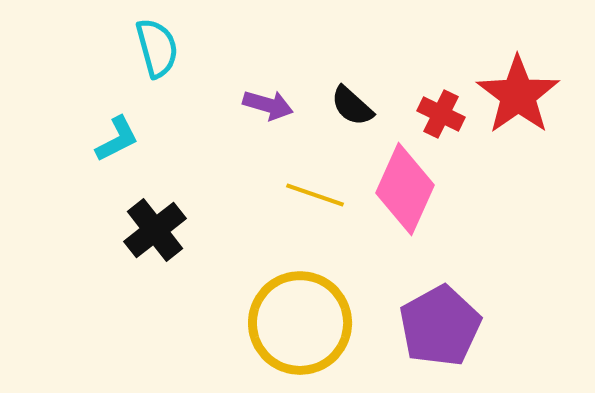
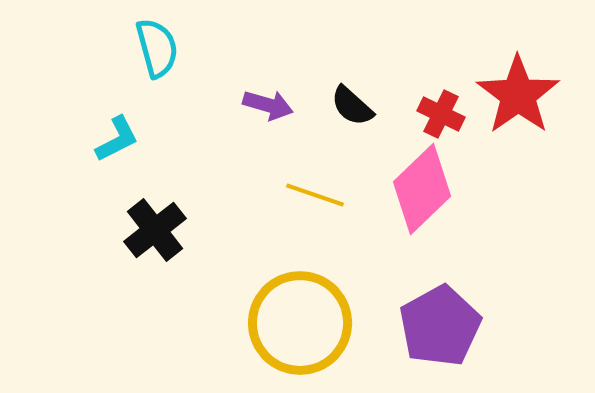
pink diamond: moved 17 px right; rotated 22 degrees clockwise
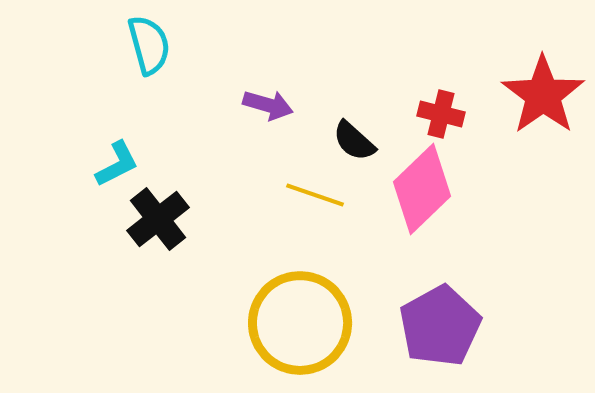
cyan semicircle: moved 8 px left, 3 px up
red star: moved 25 px right
black semicircle: moved 2 px right, 35 px down
red cross: rotated 12 degrees counterclockwise
cyan L-shape: moved 25 px down
black cross: moved 3 px right, 11 px up
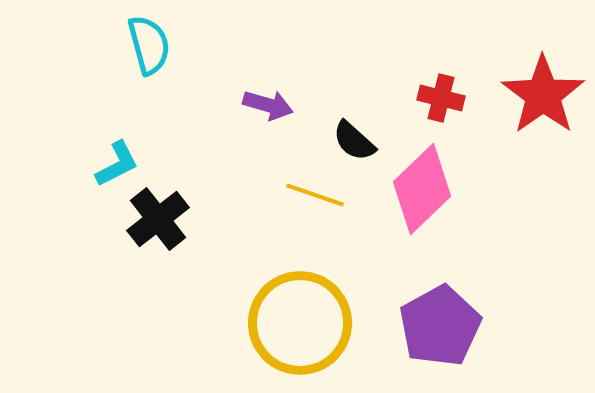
red cross: moved 16 px up
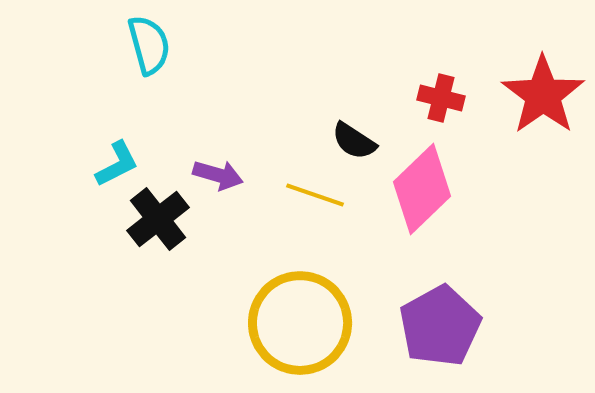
purple arrow: moved 50 px left, 70 px down
black semicircle: rotated 9 degrees counterclockwise
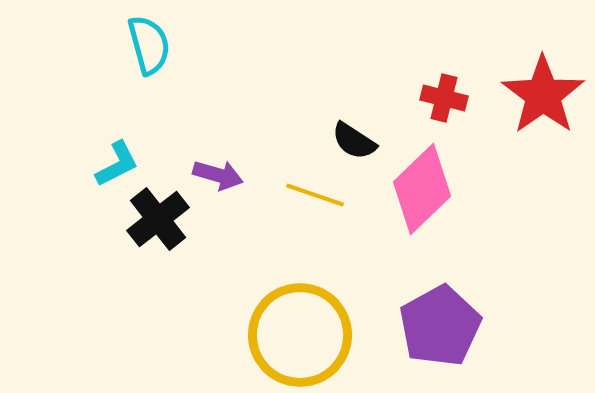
red cross: moved 3 px right
yellow circle: moved 12 px down
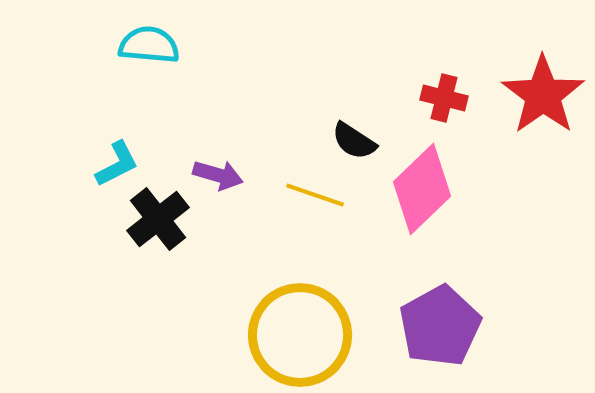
cyan semicircle: rotated 70 degrees counterclockwise
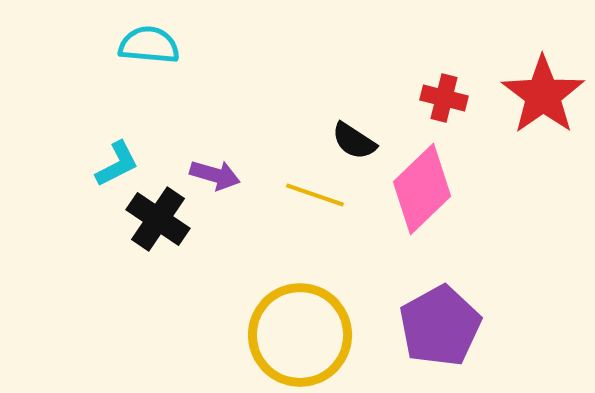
purple arrow: moved 3 px left
black cross: rotated 18 degrees counterclockwise
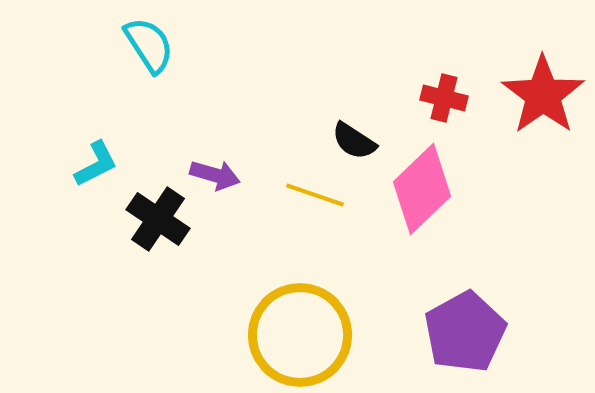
cyan semicircle: rotated 52 degrees clockwise
cyan L-shape: moved 21 px left
purple pentagon: moved 25 px right, 6 px down
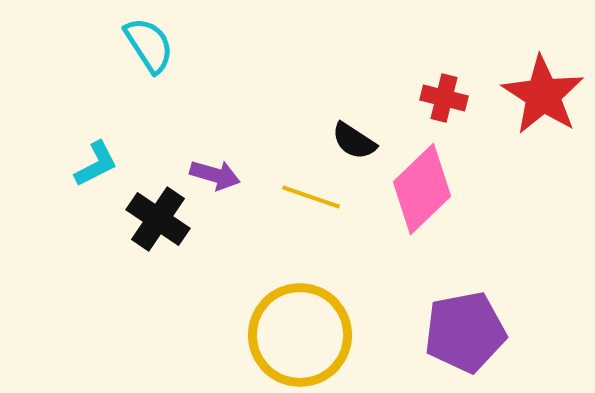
red star: rotated 4 degrees counterclockwise
yellow line: moved 4 px left, 2 px down
purple pentagon: rotated 18 degrees clockwise
